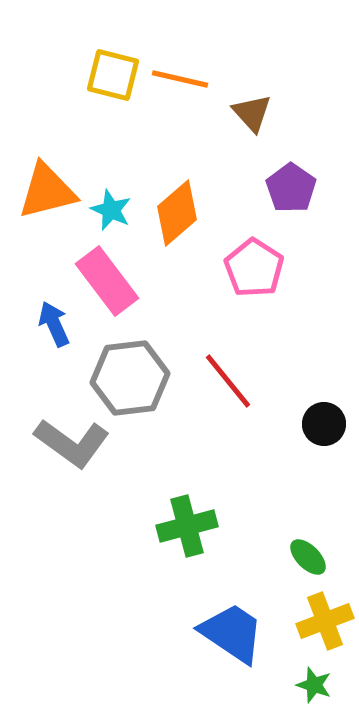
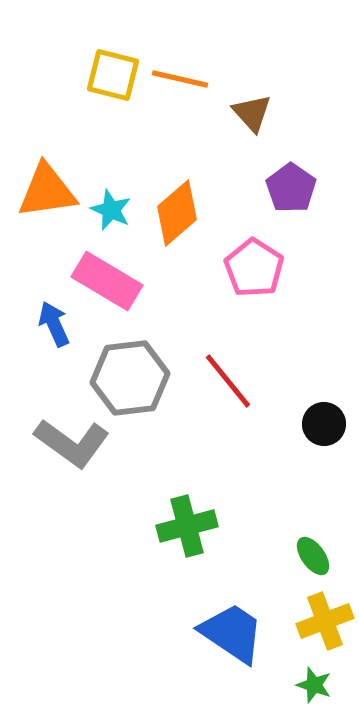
orange triangle: rotated 6 degrees clockwise
pink rectangle: rotated 22 degrees counterclockwise
green ellipse: moved 5 px right, 1 px up; rotated 9 degrees clockwise
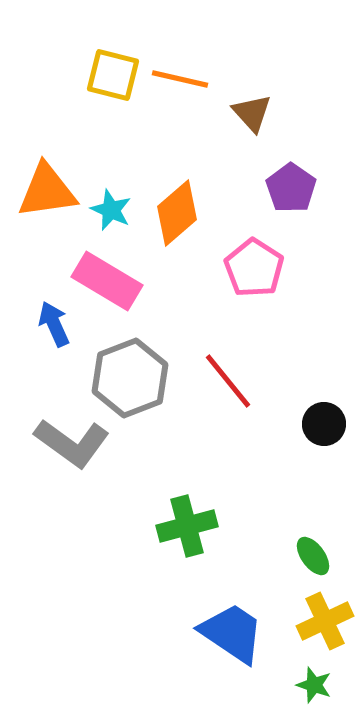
gray hexagon: rotated 14 degrees counterclockwise
yellow cross: rotated 4 degrees counterclockwise
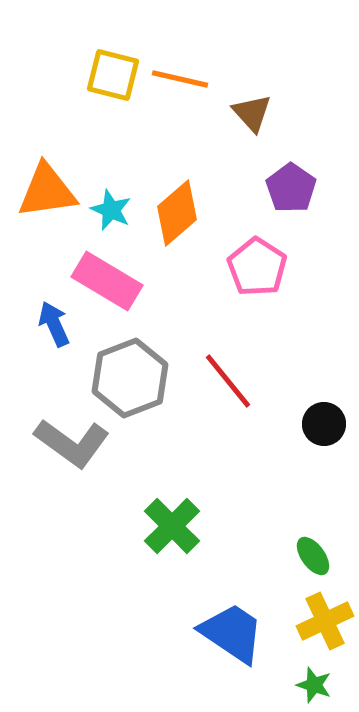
pink pentagon: moved 3 px right, 1 px up
green cross: moved 15 px left; rotated 30 degrees counterclockwise
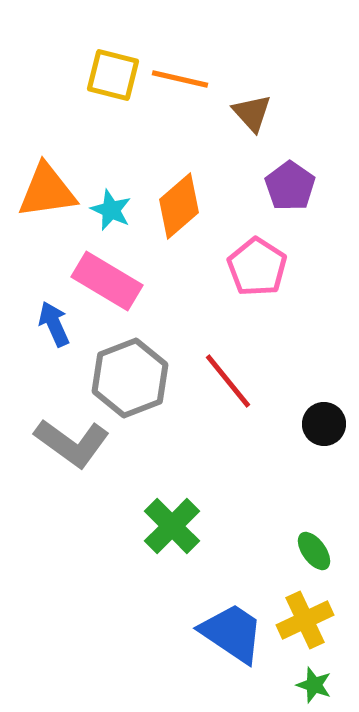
purple pentagon: moved 1 px left, 2 px up
orange diamond: moved 2 px right, 7 px up
green ellipse: moved 1 px right, 5 px up
yellow cross: moved 20 px left, 1 px up
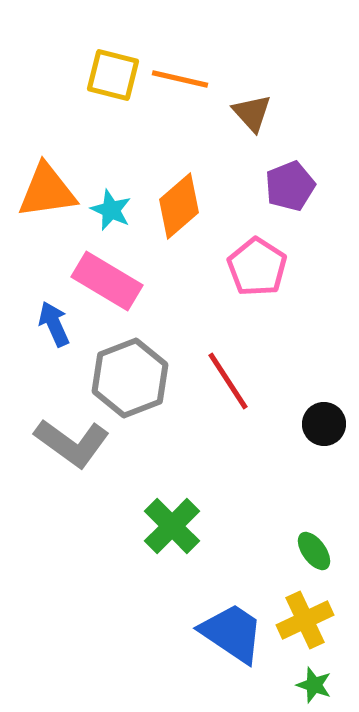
purple pentagon: rotated 15 degrees clockwise
red line: rotated 6 degrees clockwise
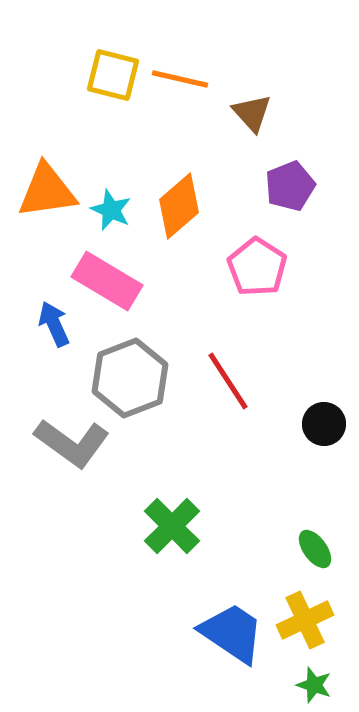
green ellipse: moved 1 px right, 2 px up
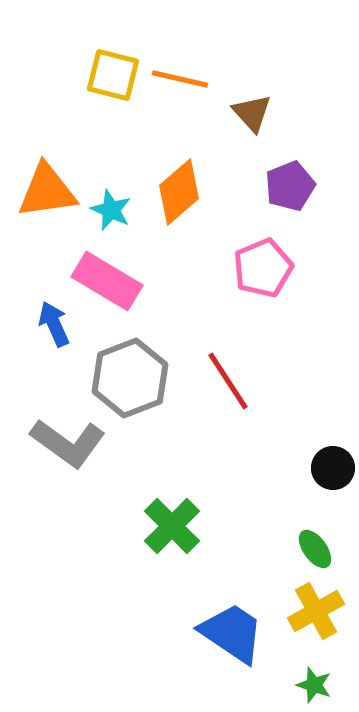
orange diamond: moved 14 px up
pink pentagon: moved 6 px right, 1 px down; rotated 16 degrees clockwise
black circle: moved 9 px right, 44 px down
gray L-shape: moved 4 px left
yellow cross: moved 11 px right, 9 px up; rotated 4 degrees counterclockwise
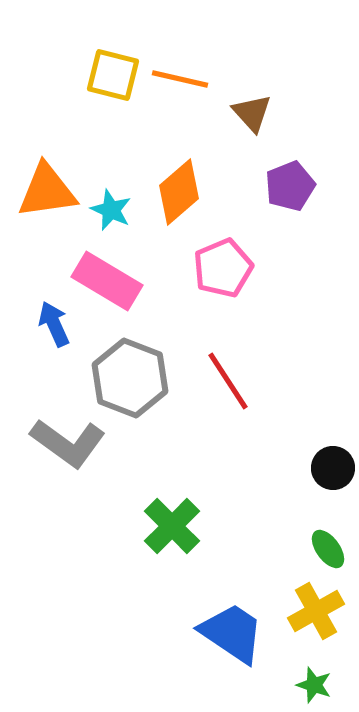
pink pentagon: moved 40 px left
gray hexagon: rotated 18 degrees counterclockwise
green ellipse: moved 13 px right
